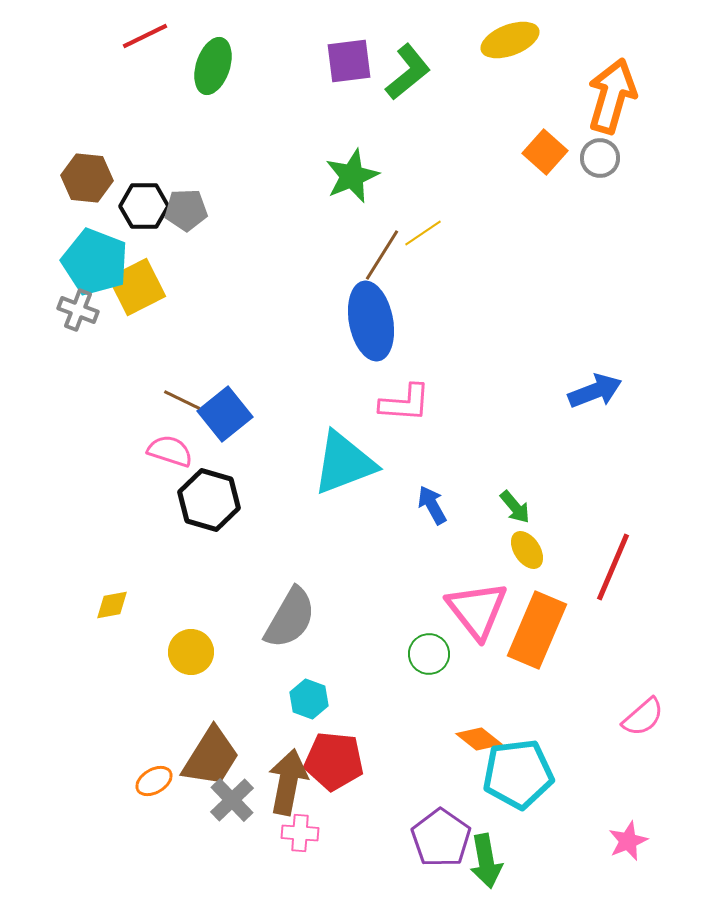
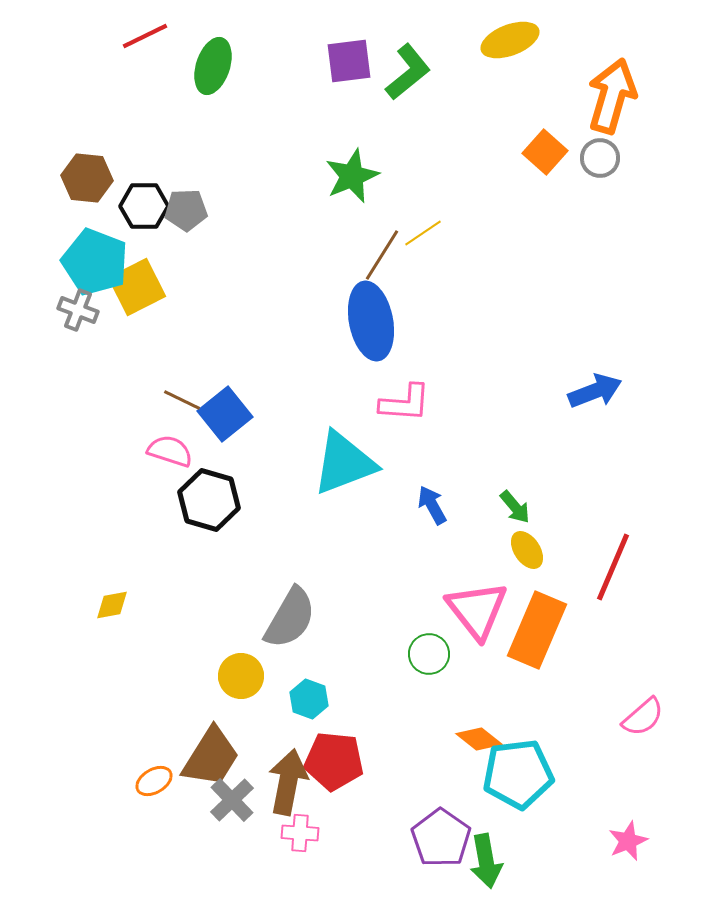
yellow circle at (191, 652): moved 50 px right, 24 px down
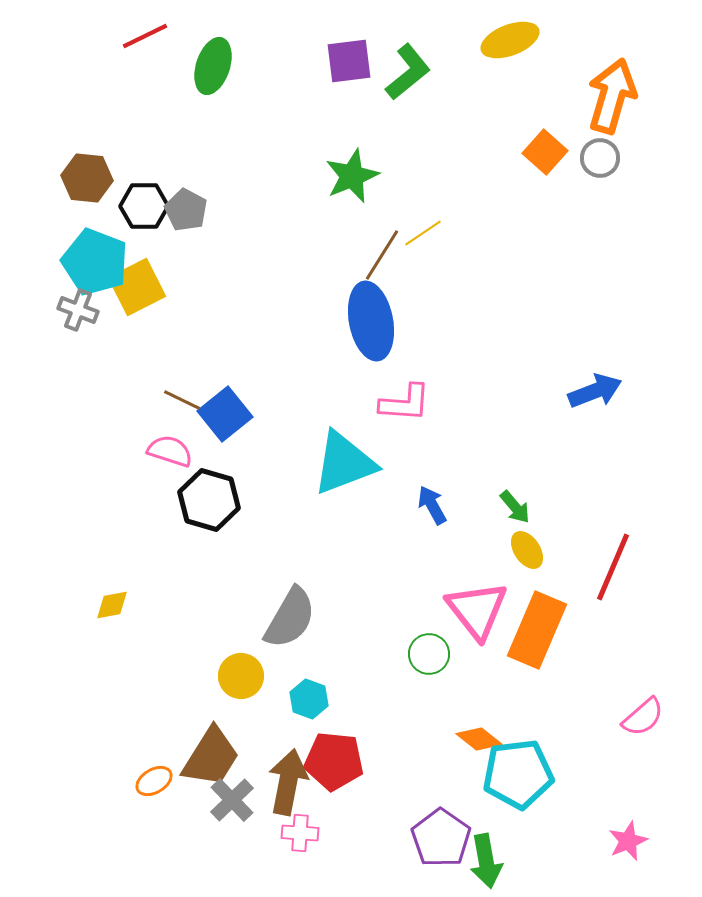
gray pentagon at (186, 210): rotated 30 degrees clockwise
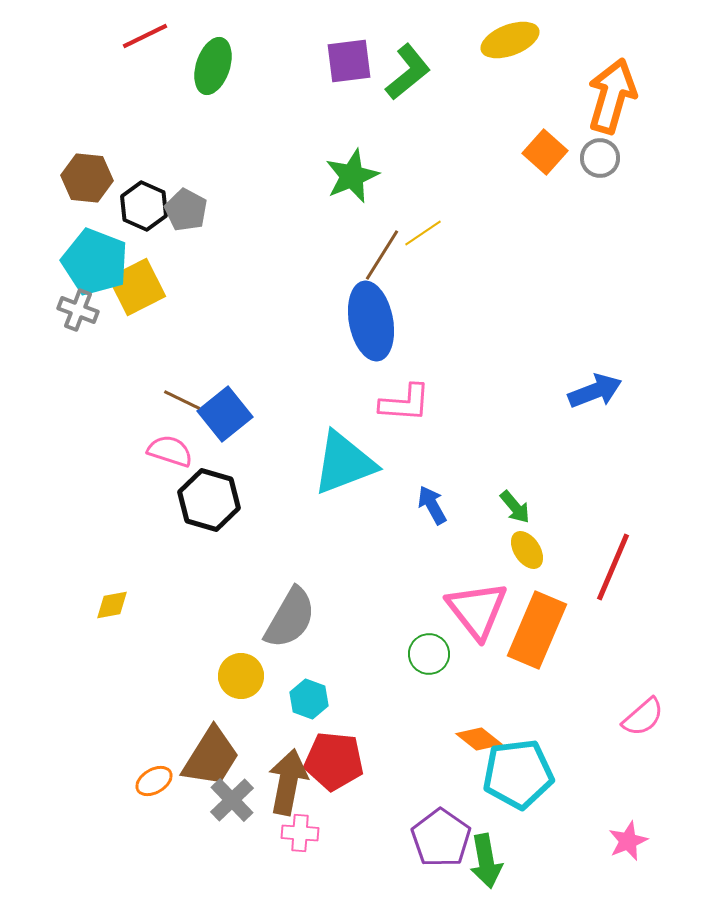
black hexagon at (144, 206): rotated 24 degrees clockwise
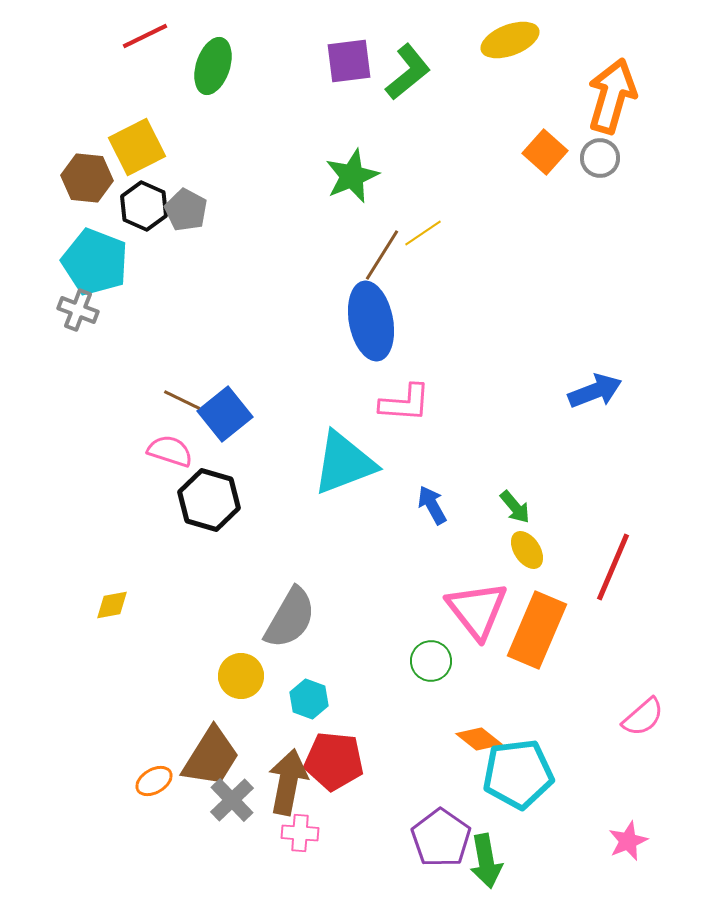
yellow square at (137, 287): moved 140 px up
green circle at (429, 654): moved 2 px right, 7 px down
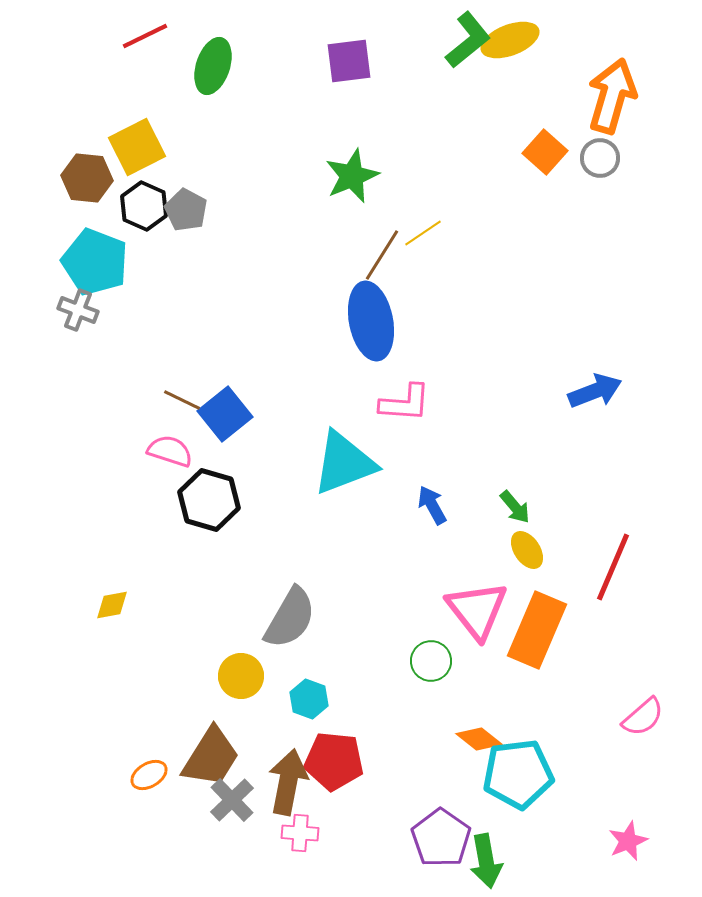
green L-shape at (408, 72): moved 60 px right, 32 px up
orange ellipse at (154, 781): moved 5 px left, 6 px up
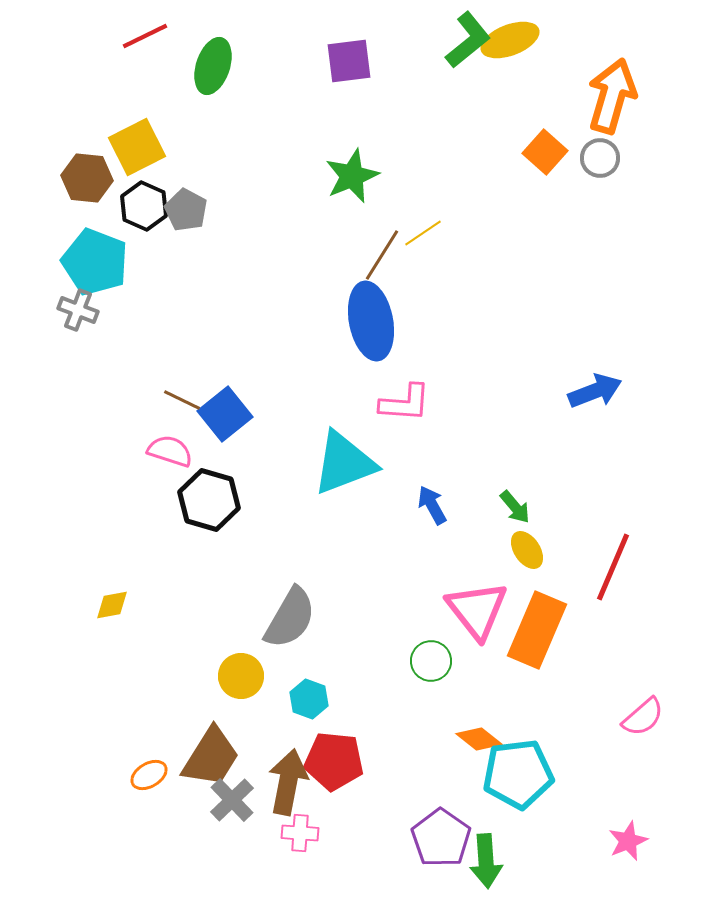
green arrow at (486, 861): rotated 6 degrees clockwise
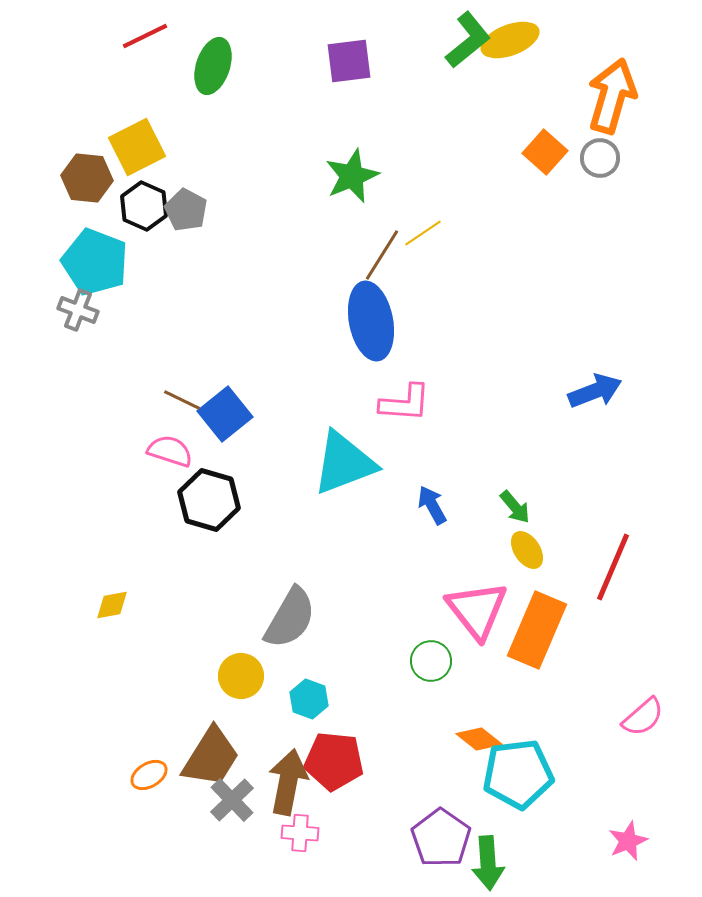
green arrow at (486, 861): moved 2 px right, 2 px down
